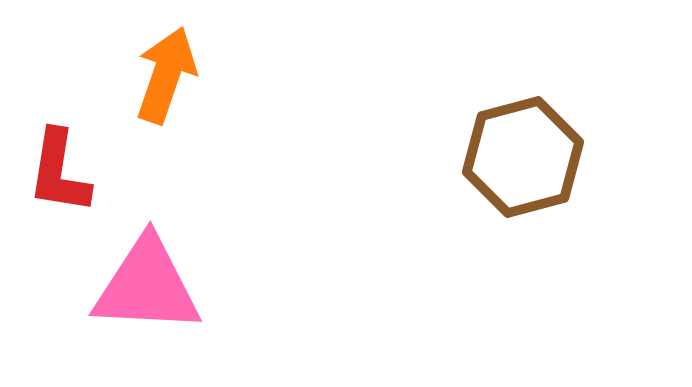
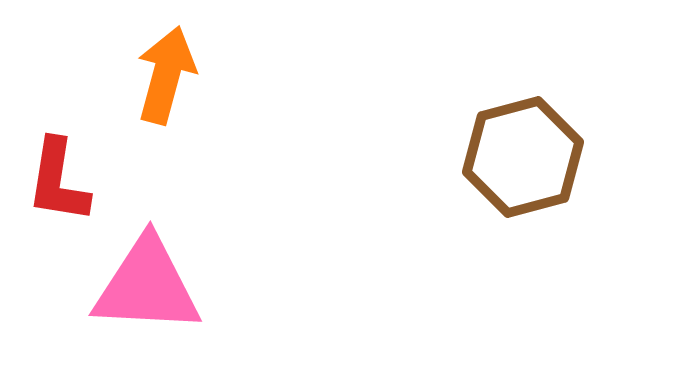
orange arrow: rotated 4 degrees counterclockwise
red L-shape: moved 1 px left, 9 px down
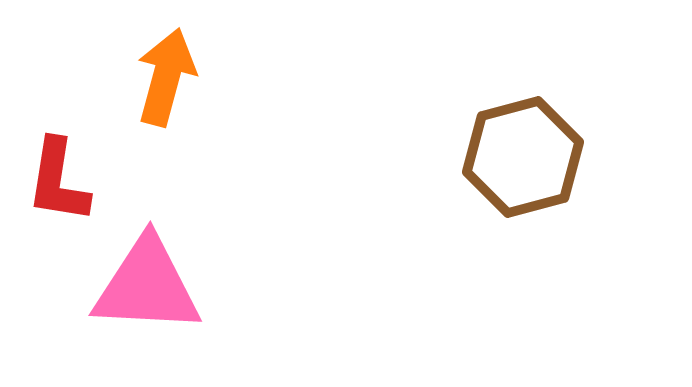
orange arrow: moved 2 px down
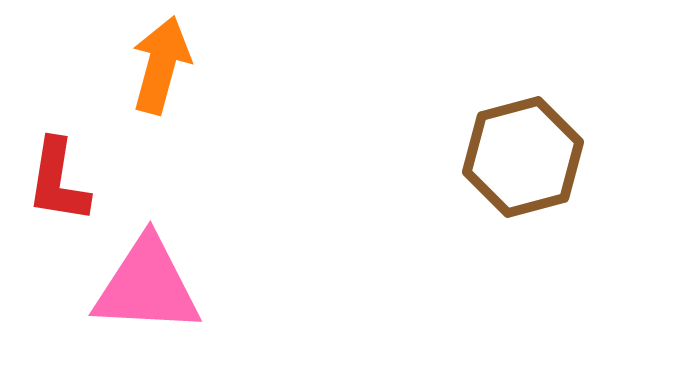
orange arrow: moved 5 px left, 12 px up
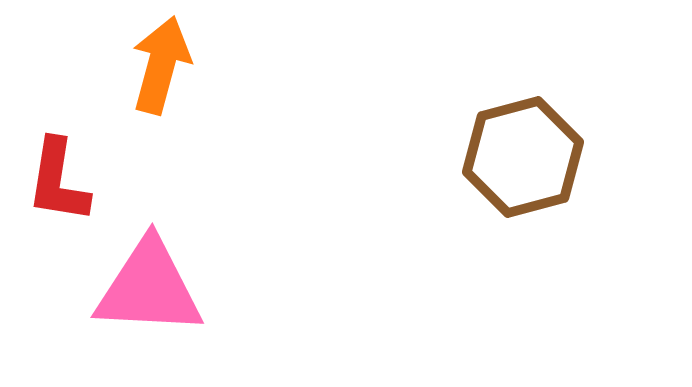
pink triangle: moved 2 px right, 2 px down
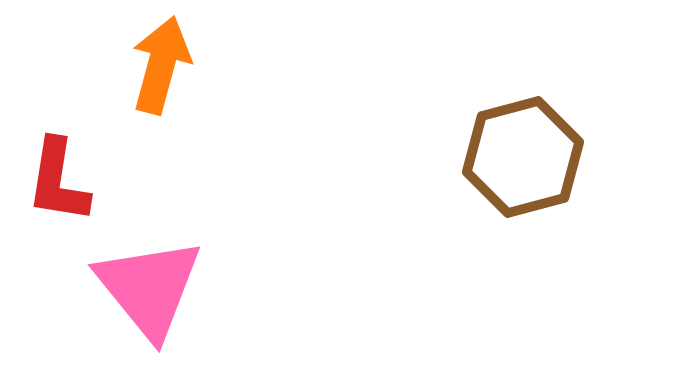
pink triangle: rotated 48 degrees clockwise
